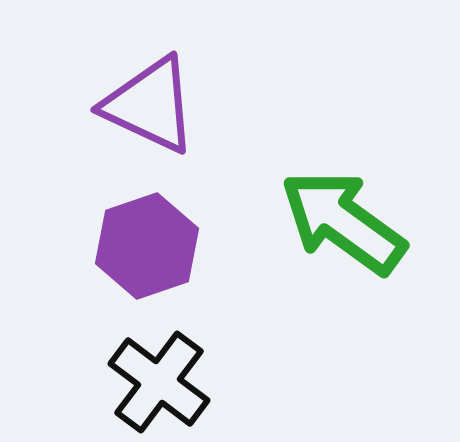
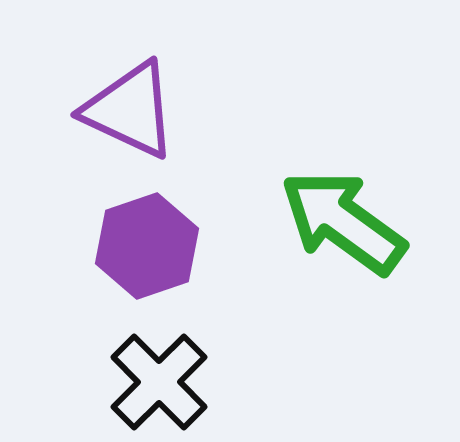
purple triangle: moved 20 px left, 5 px down
black cross: rotated 8 degrees clockwise
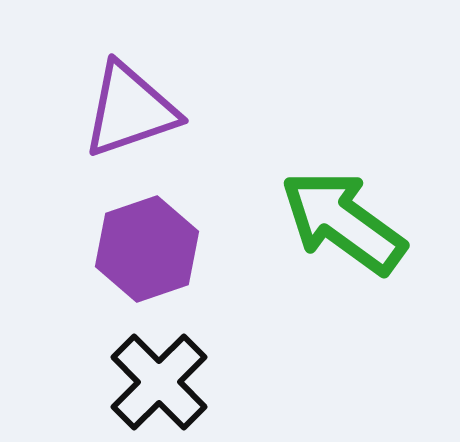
purple triangle: rotated 44 degrees counterclockwise
purple hexagon: moved 3 px down
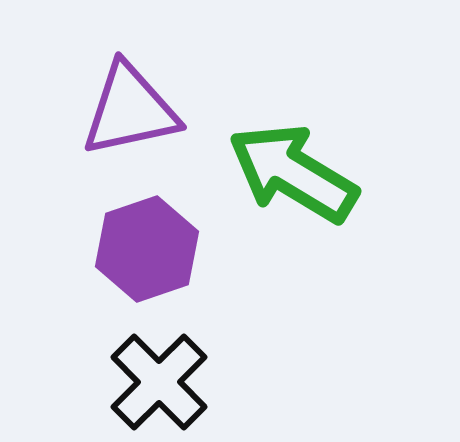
purple triangle: rotated 7 degrees clockwise
green arrow: moved 50 px left, 49 px up; rotated 5 degrees counterclockwise
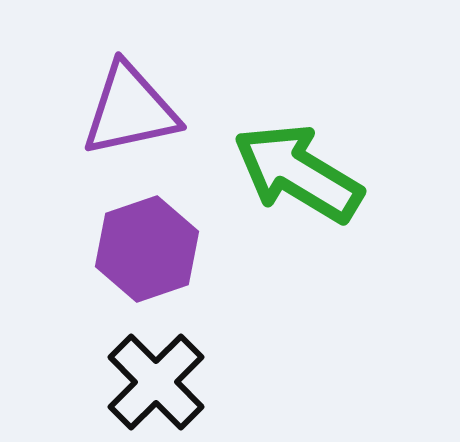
green arrow: moved 5 px right
black cross: moved 3 px left
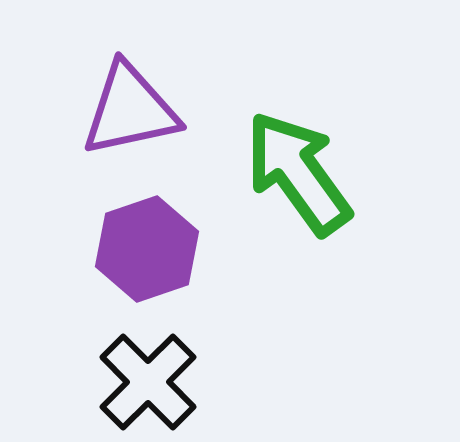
green arrow: rotated 23 degrees clockwise
black cross: moved 8 px left
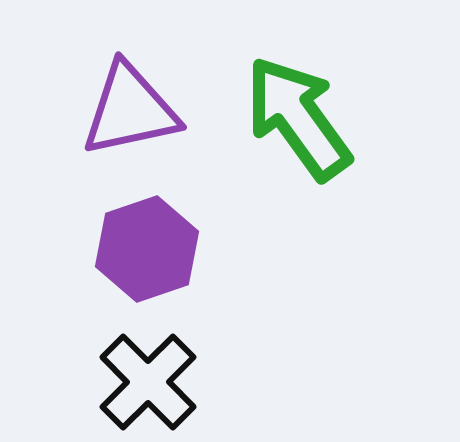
green arrow: moved 55 px up
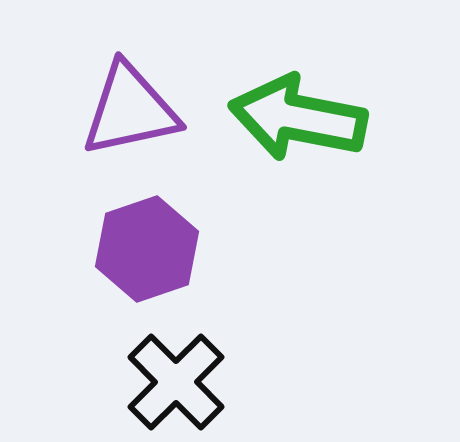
green arrow: rotated 43 degrees counterclockwise
black cross: moved 28 px right
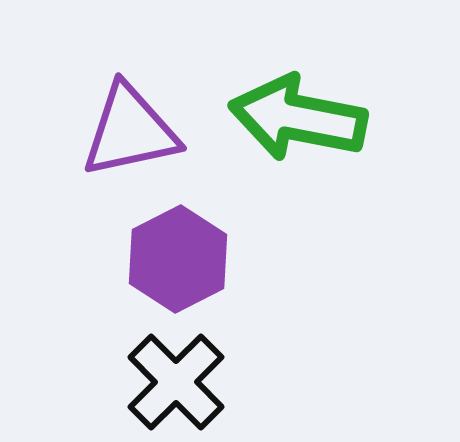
purple triangle: moved 21 px down
purple hexagon: moved 31 px right, 10 px down; rotated 8 degrees counterclockwise
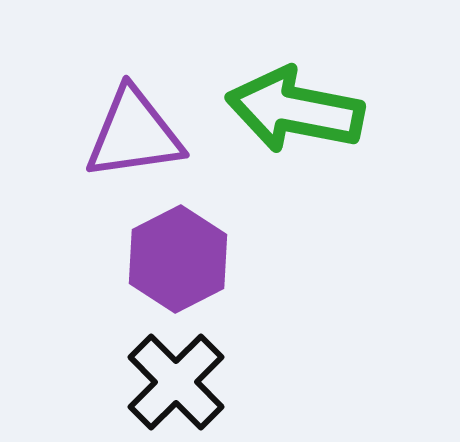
green arrow: moved 3 px left, 8 px up
purple triangle: moved 4 px right, 3 px down; rotated 4 degrees clockwise
